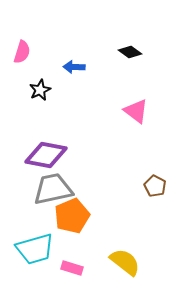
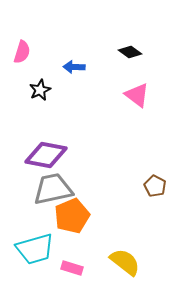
pink triangle: moved 1 px right, 16 px up
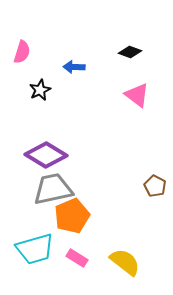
black diamond: rotated 15 degrees counterclockwise
purple diamond: rotated 21 degrees clockwise
pink rectangle: moved 5 px right, 10 px up; rotated 15 degrees clockwise
